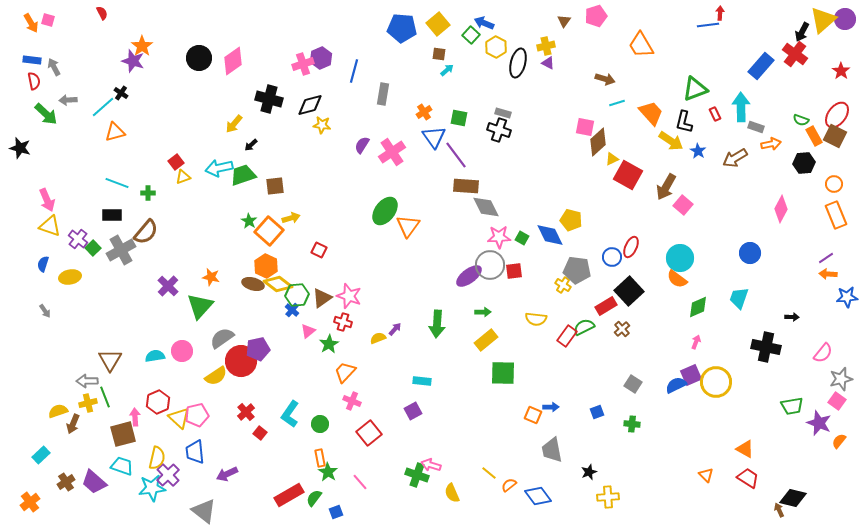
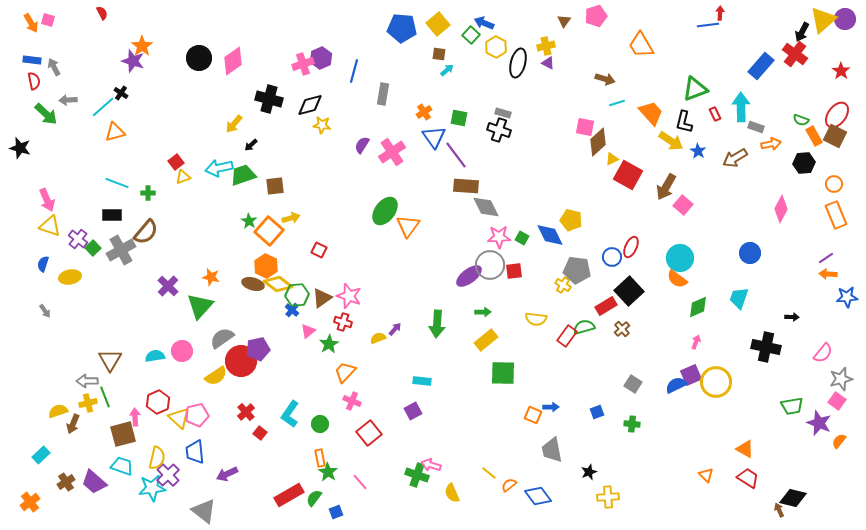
green semicircle at (584, 327): rotated 10 degrees clockwise
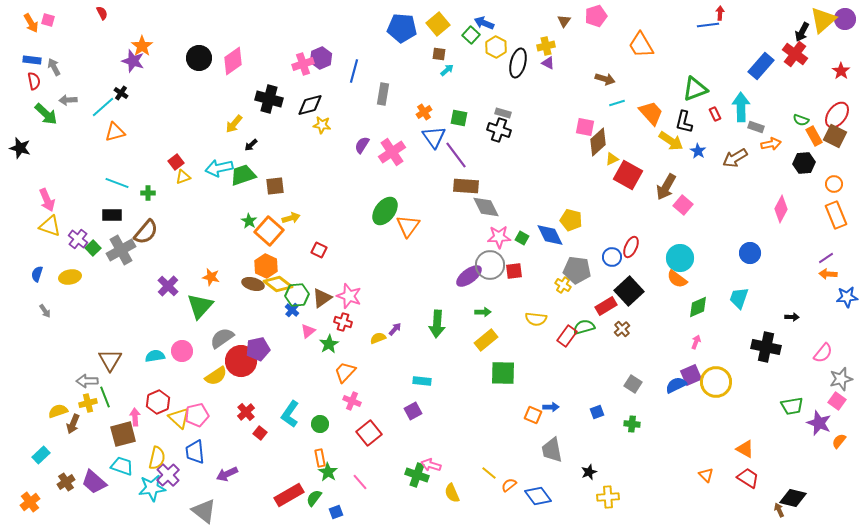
blue semicircle at (43, 264): moved 6 px left, 10 px down
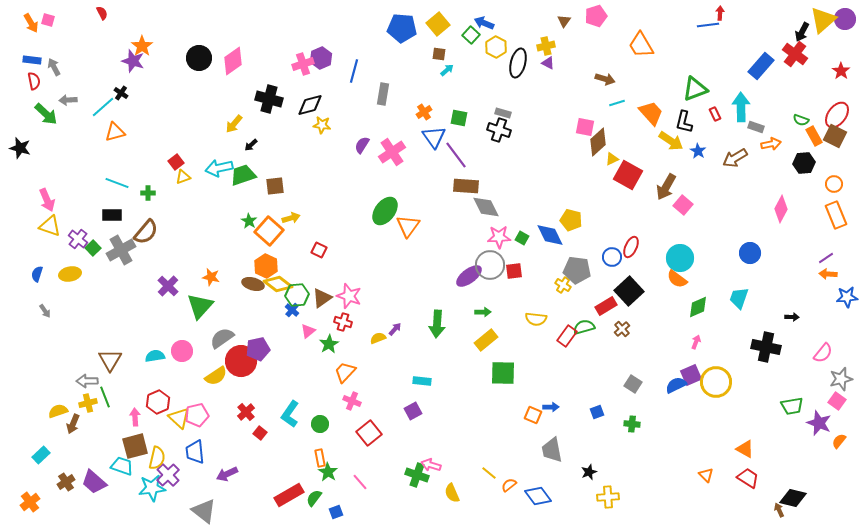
yellow ellipse at (70, 277): moved 3 px up
brown square at (123, 434): moved 12 px right, 12 px down
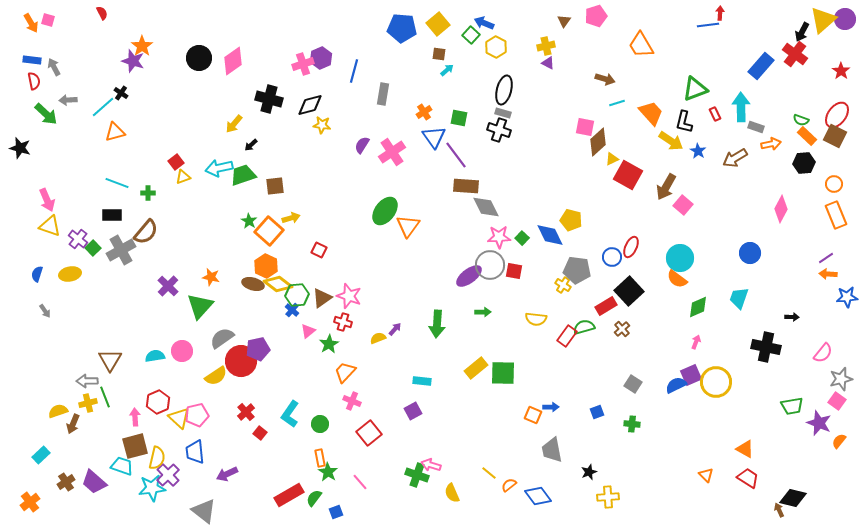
black ellipse at (518, 63): moved 14 px left, 27 px down
orange rectangle at (814, 136): moved 7 px left; rotated 18 degrees counterclockwise
green square at (522, 238): rotated 16 degrees clockwise
red square at (514, 271): rotated 18 degrees clockwise
yellow rectangle at (486, 340): moved 10 px left, 28 px down
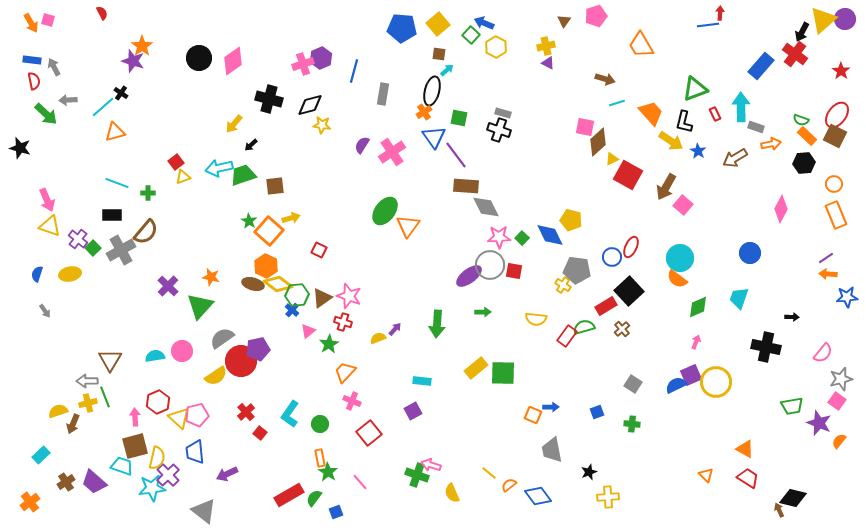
black ellipse at (504, 90): moved 72 px left, 1 px down
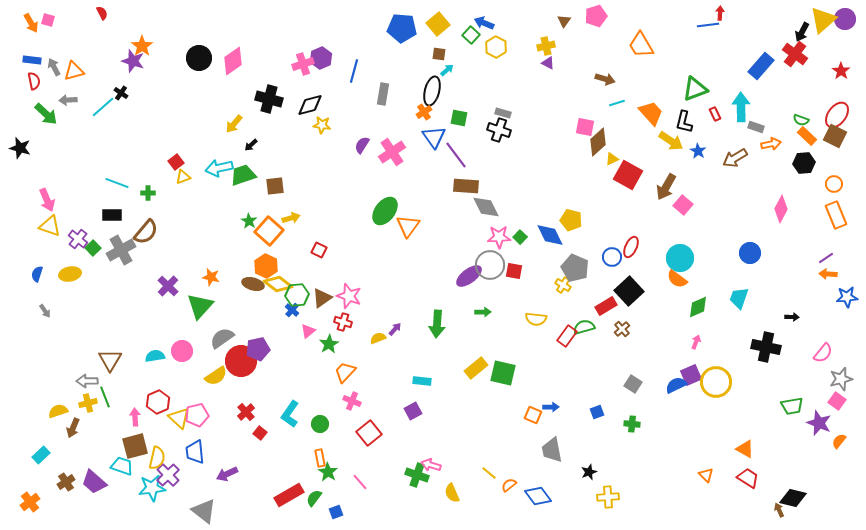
orange triangle at (115, 132): moved 41 px left, 61 px up
green square at (522, 238): moved 2 px left, 1 px up
gray pentagon at (577, 270): moved 2 px left, 2 px up; rotated 16 degrees clockwise
green square at (503, 373): rotated 12 degrees clockwise
brown arrow at (73, 424): moved 4 px down
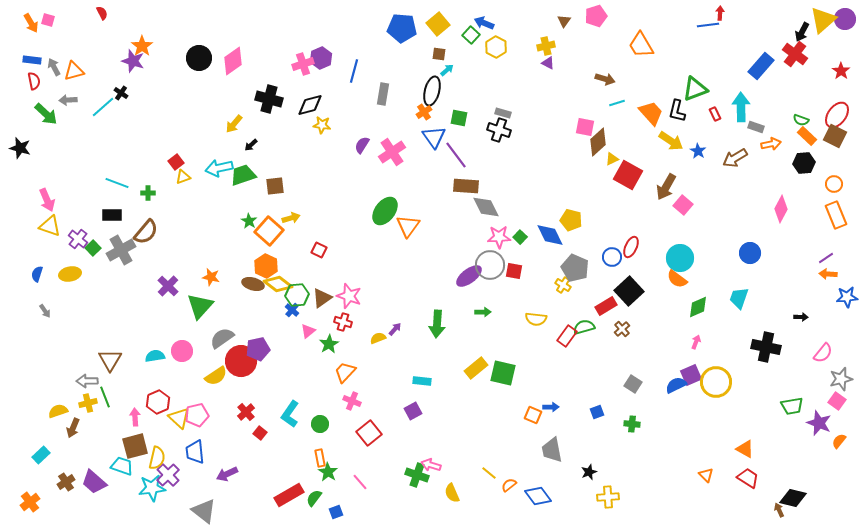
black L-shape at (684, 122): moved 7 px left, 11 px up
black arrow at (792, 317): moved 9 px right
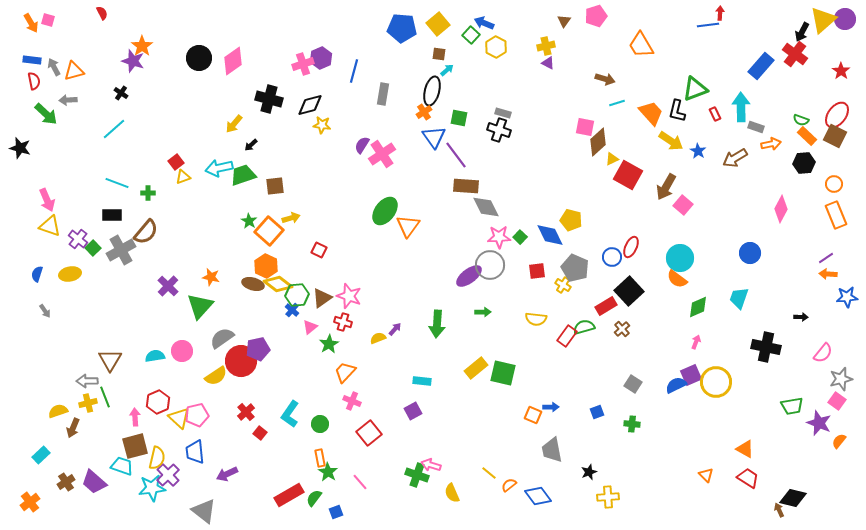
cyan line at (103, 107): moved 11 px right, 22 px down
pink cross at (392, 152): moved 10 px left, 2 px down
red square at (514, 271): moved 23 px right; rotated 18 degrees counterclockwise
pink triangle at (308, 331): moved 2 px right, 4 px up
